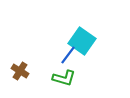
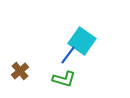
brown cross: rotated 18 degrees clockwise
green L-shape: moved 1 px down
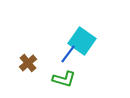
blue line: moved 1 px up
brown cross: moved 8 px right, 8 px up
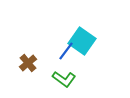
blue line: moved 2 px left, 3 px up
green L-shape: rotated 20 degrees clockwise
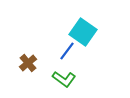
cyan square: moved 1 px right, 9 px up
blue line: moved 1 px right
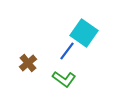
cyan square: moved 1 px right, 1 px down
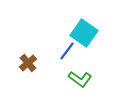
green L-shape: moved 16 px right
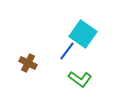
cyan square: moved 1 px left, 1 px down
brown cross: rotated 24 degrees counterclockwise
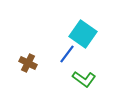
blue line: moved 3 px down
green L-shape: moved 4 px right
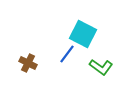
cyan square: rotated 8 degrees counterclockwise
green L-shape: moved 17 px right, 12 px up
